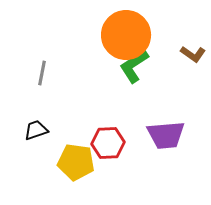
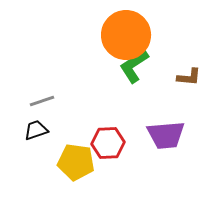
brown L-shape: moved 4 px left, 23 px down; rotated 30 degrees counterclockwise
gray line: moved 28 px down; rotated 60 degrees clockwise
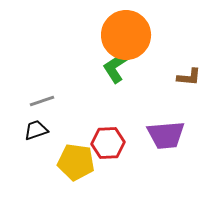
green L-shape: moved 17 px left
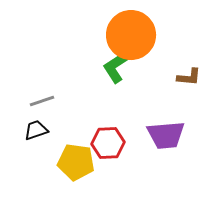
orange circle: moved 5 px right
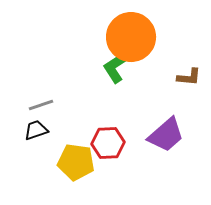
orange circle: moved 2 px down
gray line: moved 1 px left, 4 px down
purple trapezoid: rotated 36 degrees counterclockwise
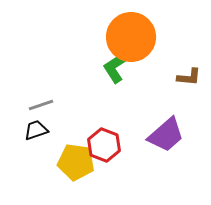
red hexagon: moved 4 px left, 2 px down; rotated 24 degrees clockwise
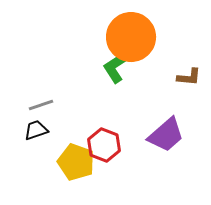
yellow pentagon: rotated 12 degrees clockwise
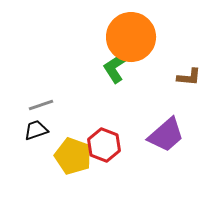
yellow pentagon: moved 3 px left, 6 px up
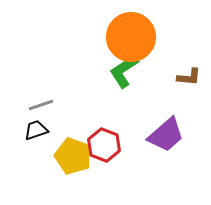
green L-shape: moved 7 px right, 5 px down
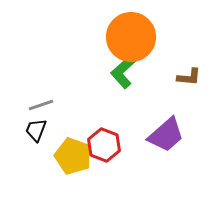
green L-shape: rotated 9 degrees counterclockwise
black trapezoid: rotated 50 degrees counterclockwise
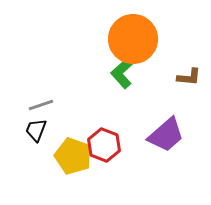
orange circle: moved 2 px right, 2 px down
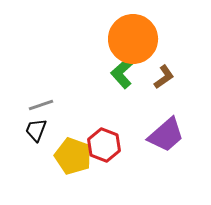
brown L-shape: moved 25 px left; rotated 40 degrees counterclockwise
